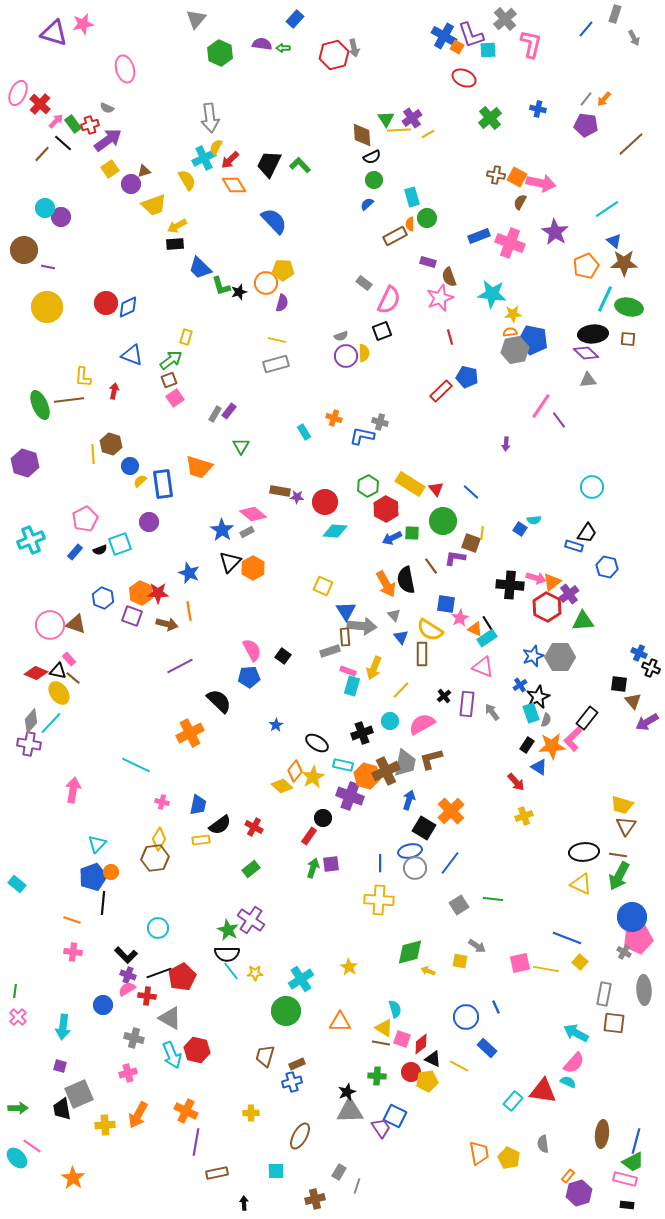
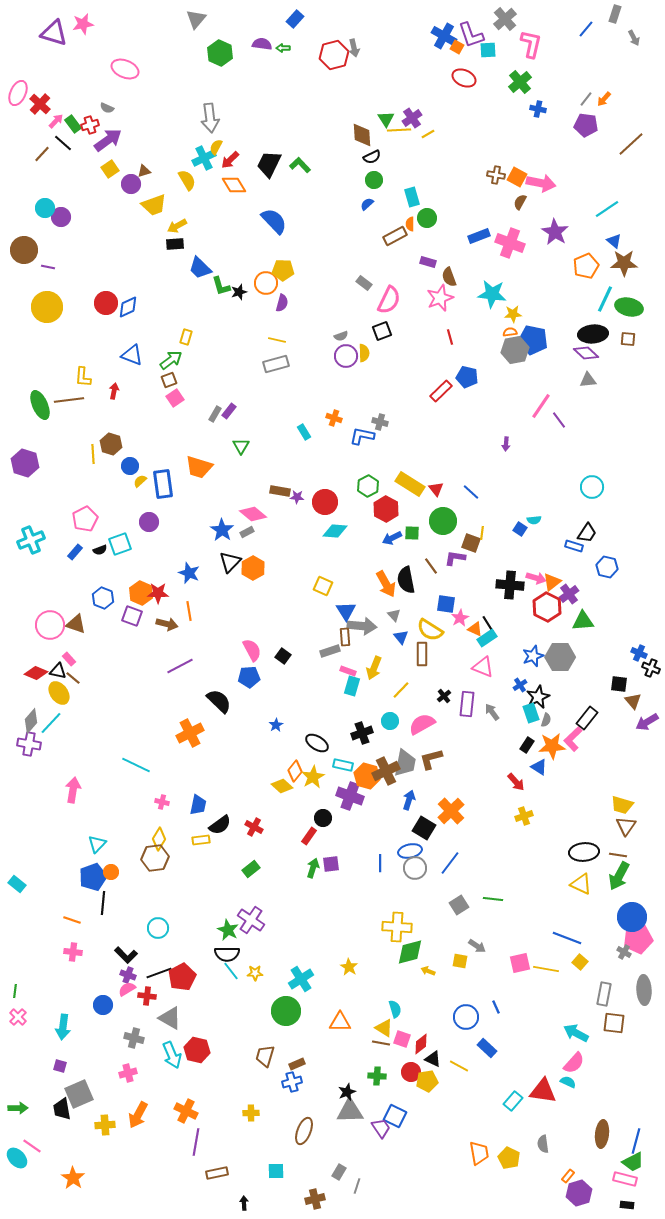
pink ellipse at (125, 69): rotated 52 degrees counterclockwise
green cross at (490, 118): moved 30 px right, 36 px up
yellow cross at (379, 900): moved 18 px right, 27 px down
brown ellipse at (300, 1136): moved 4 px right, 5 px up; rotated 8 degrees counterclockwise
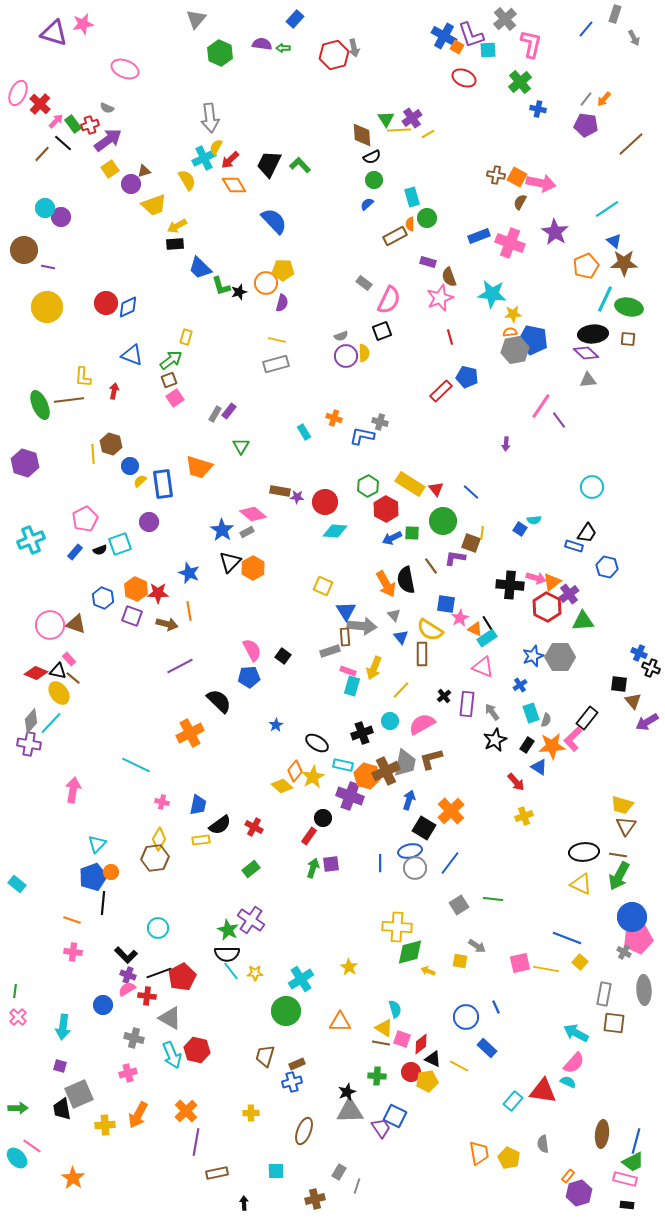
orange hexagon at (141, 593): moved 5 px left, 4 px up
black star at (538, 697): moved 43 px left, 43 px down
orange cross at (186, 1111): rotated 20 degrees clockwise
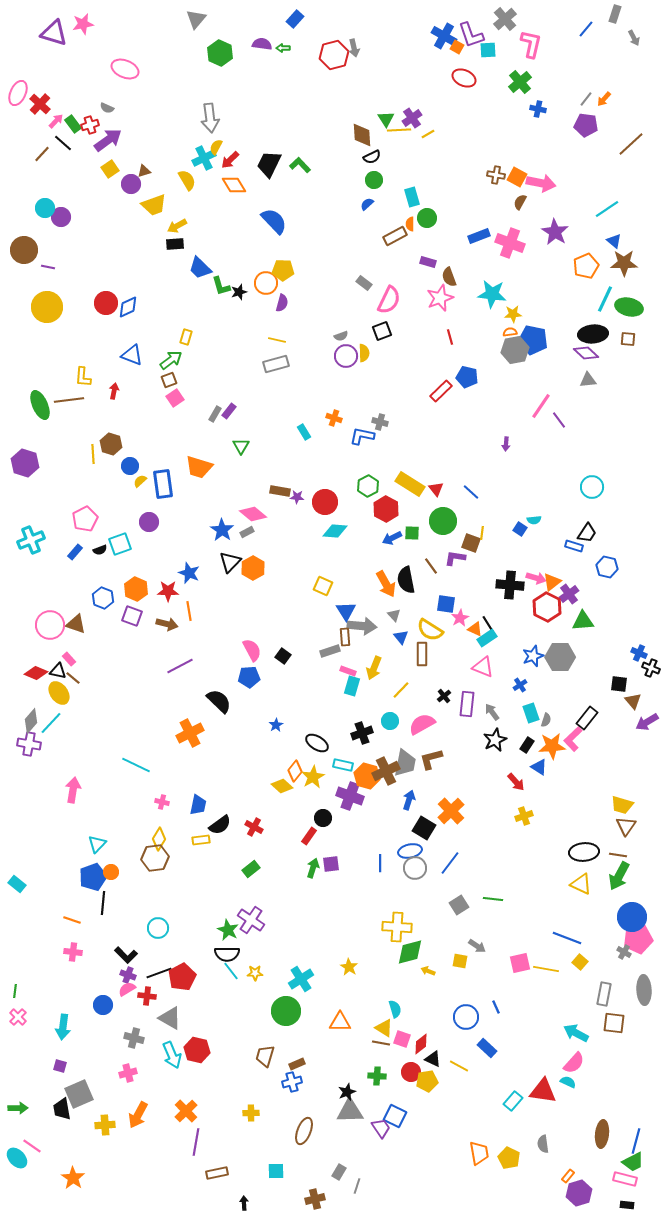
red star at (158, 593): moved 10 px right, 2 px up
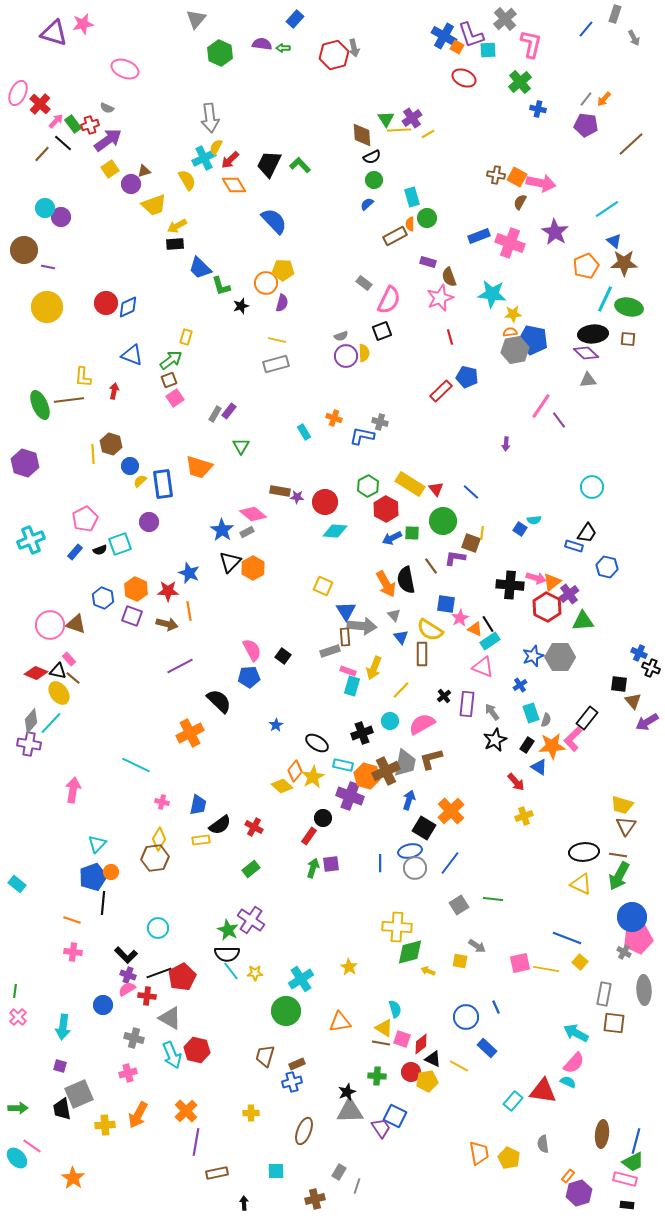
black star at (239, 292): moved 2 px right, 14 px down
cyan rectangle at (487, 638): moved 3 px right, 3 px down
orange triangle at (340, 1022): rotated 10 degrees counterclockwise
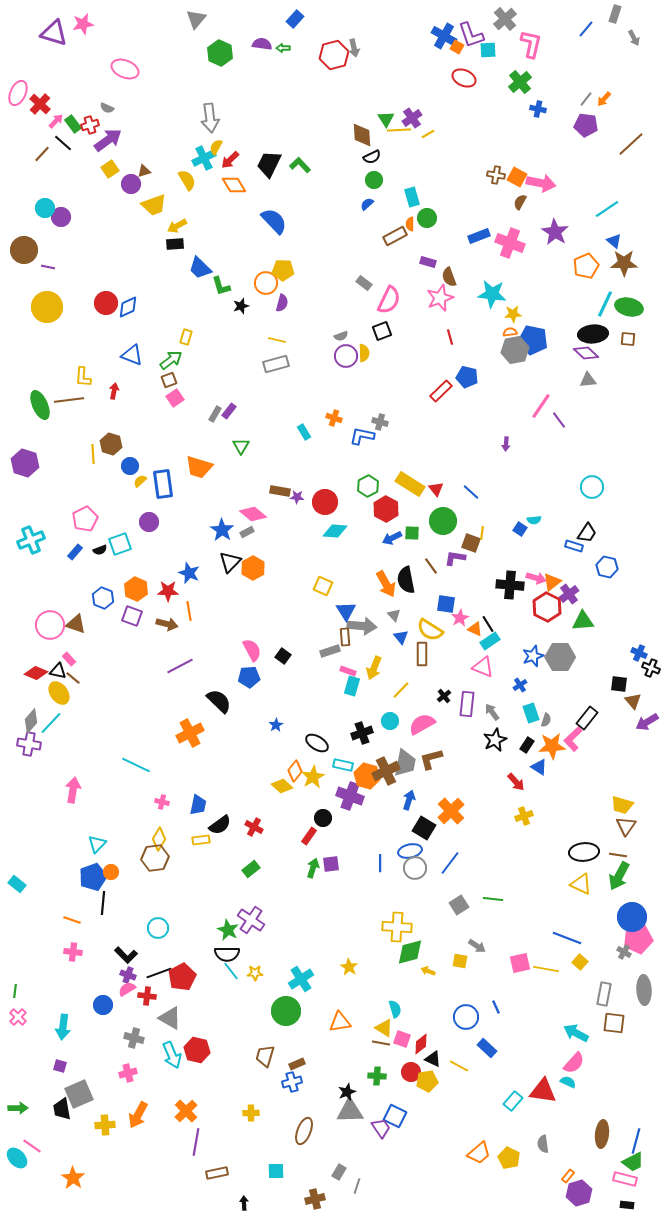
cyan line at (605, 299): moved 5 px down
orange trapezoid at (479, 1153): rotated 60 degrees clockwise
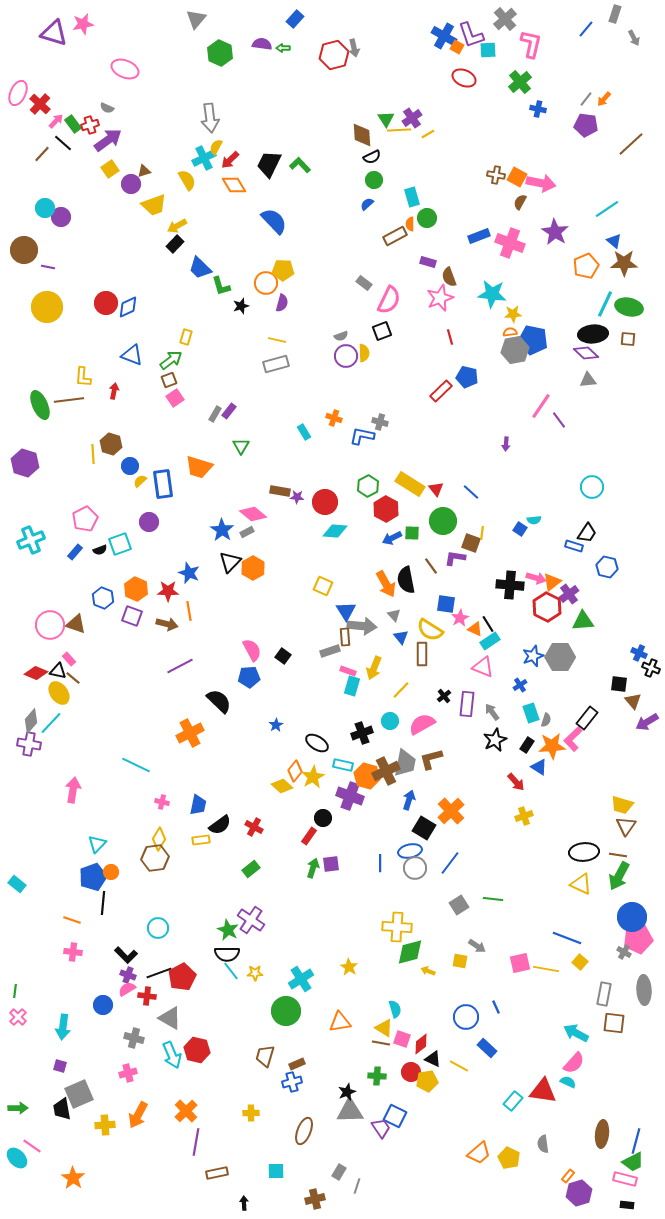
black rectangle at (175, 244): rotated 42 degrees counterclockwise
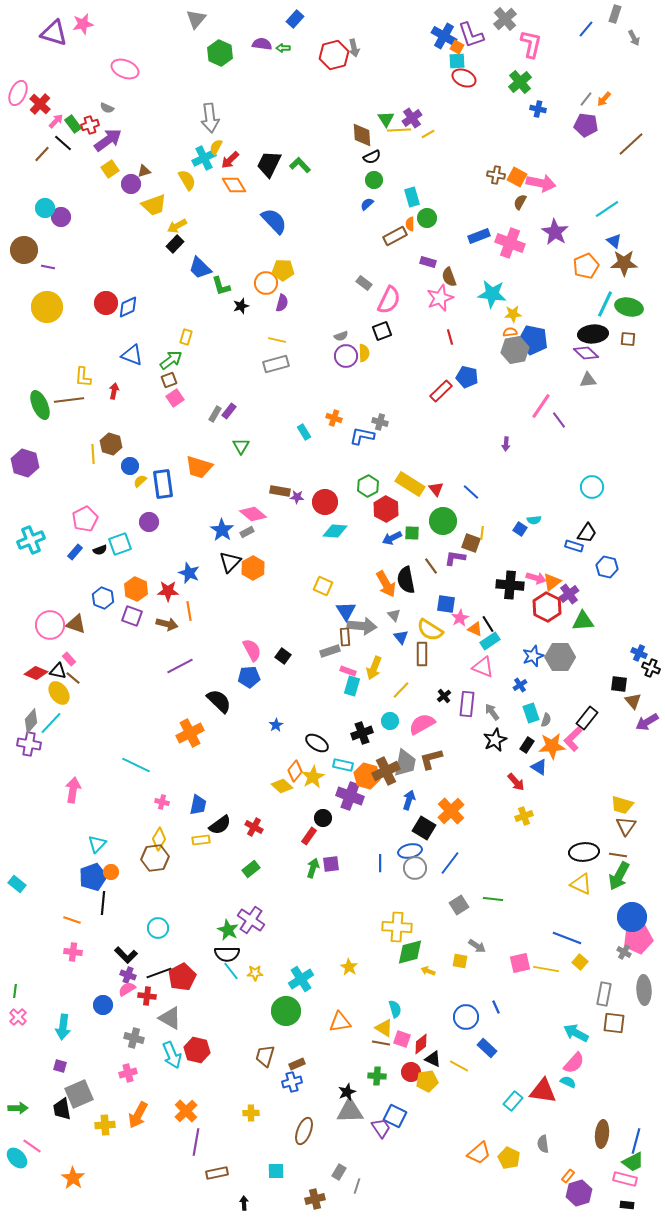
cyan square at (488, 50): moved 31 px left, 11 px down
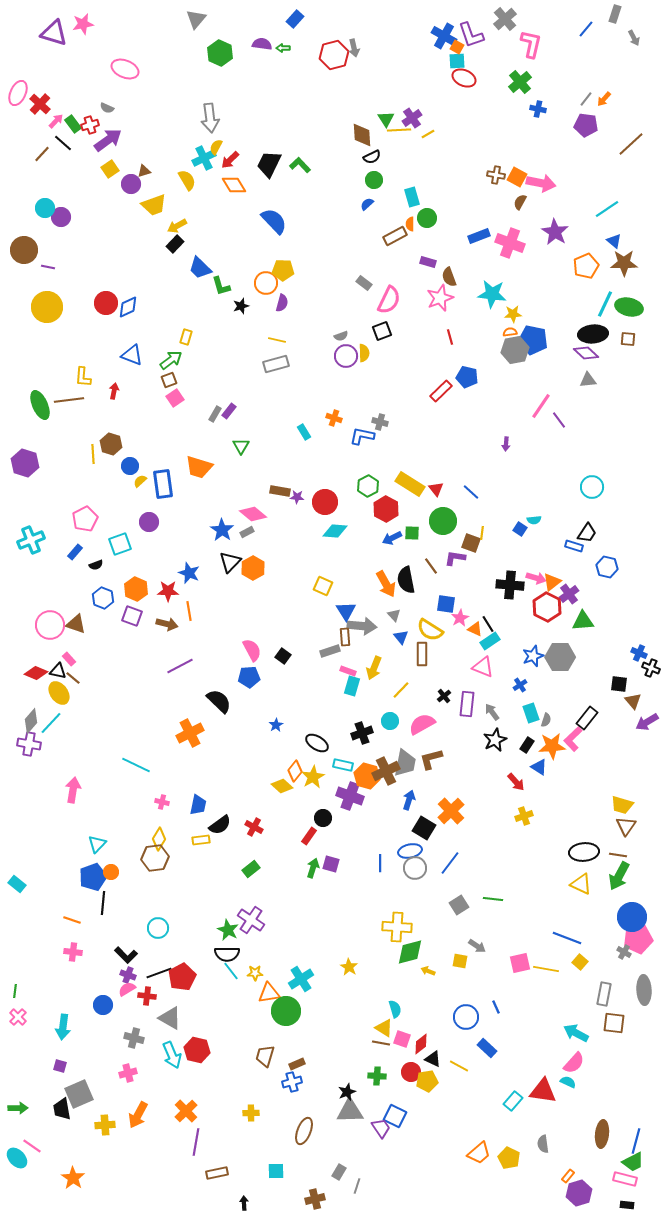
black semicircle at (100, 550): moved 4 px left, 15 px down
purple square at (331, 864): rotated 24 degrees clockwise
orange triangle at (340, 1022): moved 71 px left, 29 px up
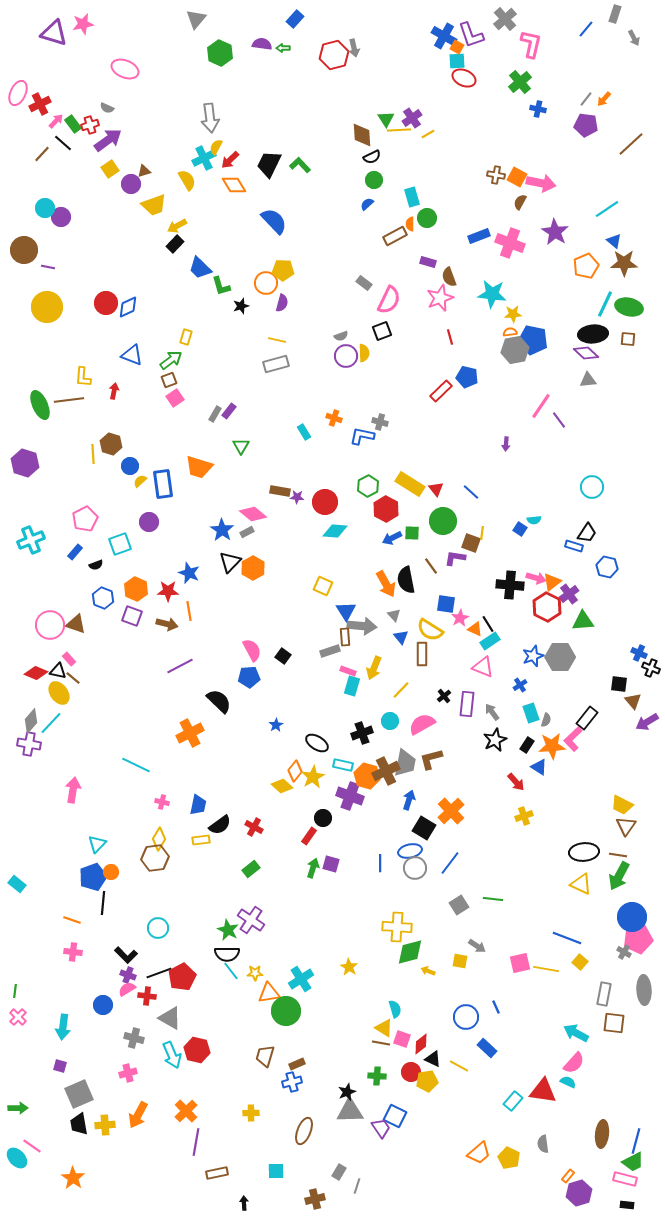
red cross at (40, 104): rotated 20 degrees clockwise
yellow trapezoid at (622, 805): rotated 10 degrees clockwise
black trapezoid at (62, 1109): moved 17 px right, 15 px down
